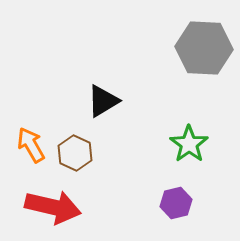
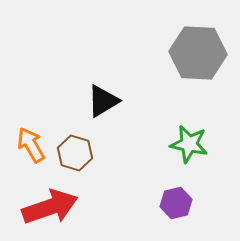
gray hexagon: moved 6 px left, 5 px down
green star: rotated 24 degrees counterclockwise
brown hexagon: rotated 8 degrees counterclockwise
red arrow: moved 3 px left; rotated 32 degrees counterclockwise
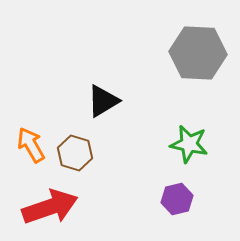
purple hexagon: moved 1 px right, 4 px up
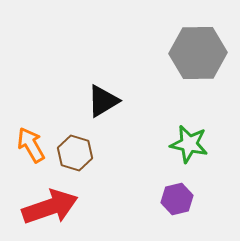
gray hexagon: rotated 4 degrees counterclockwise
